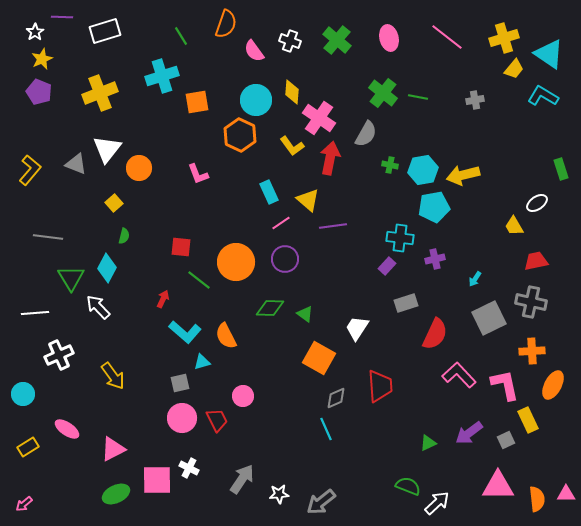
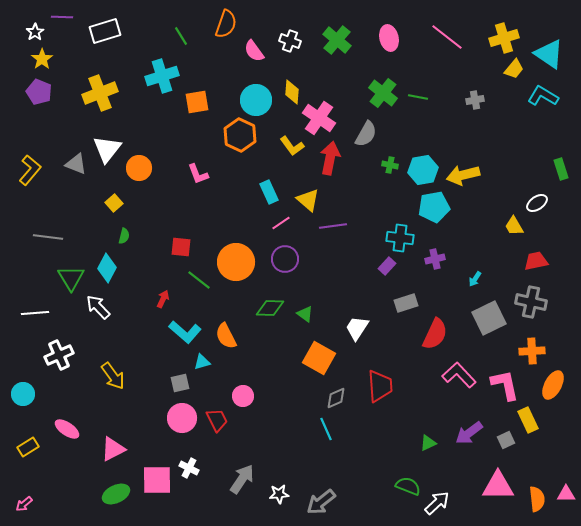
yellow star at (42, 59): rotated 10 degrees counterclockwise
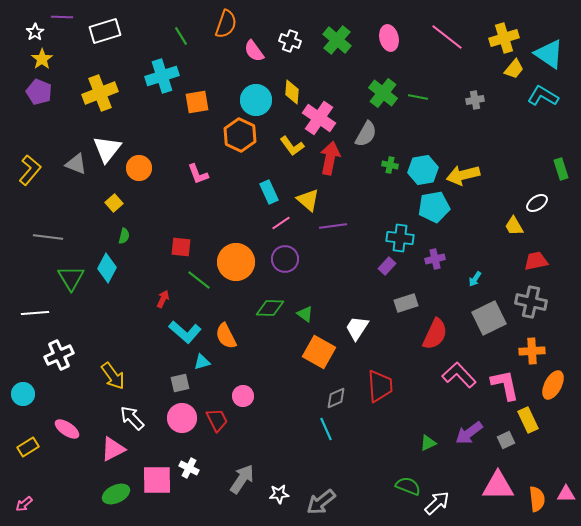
white arrow at (98, 307): moved 34 px right, 111 px down
orange square at (319, 358): moved 6 px up
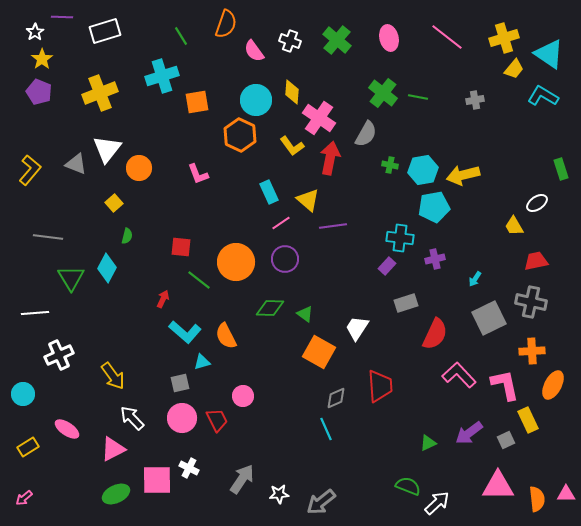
green semicircle at (124, 236): moved 3 px right
pink arrow at (24, 504): moved 6 px up
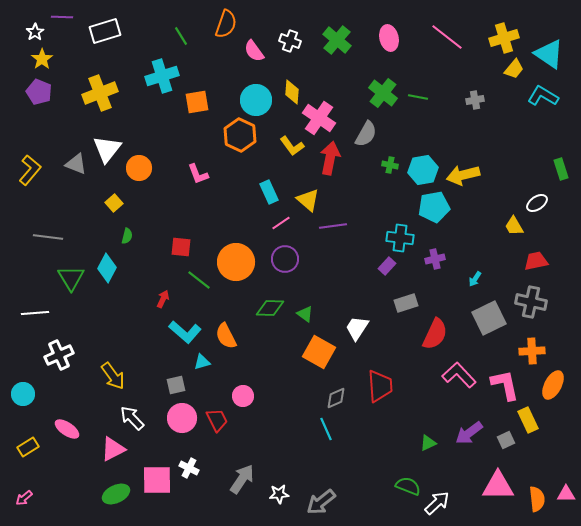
gray square at (180, 383): moved 4 px left, 2 px down
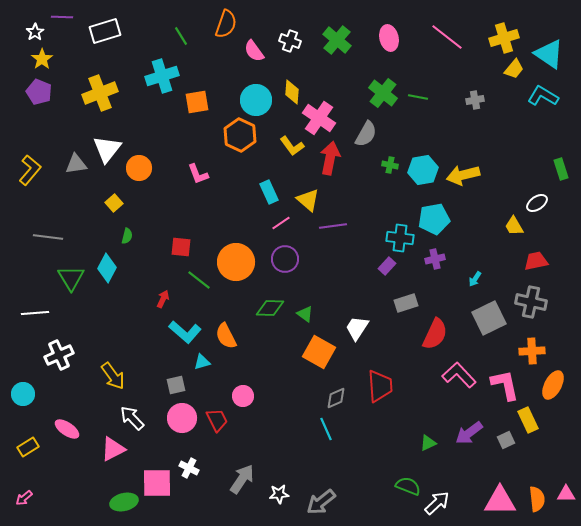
gray triangle at (76, 164): rotated 30 degrees counterclockwise
cyan pentagon at (434, 207): moved 12 px down
pink square at (157, 480): moved 3 px down
pink triangle at (498, 486): moved 2 px right, 15 px down
green ellipse at (116, 494): moved 8 px right, 8 px down; rotated 12 degrees clockwise
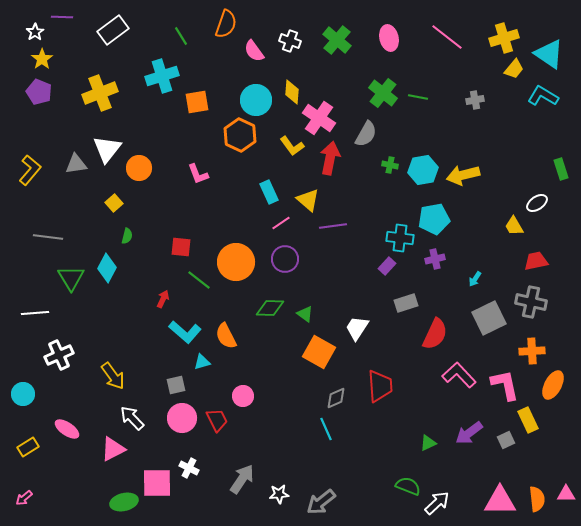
white rectangle at (105, 31): moved 8 px right, 1 px up; rotated 20 degrees counterclockwise
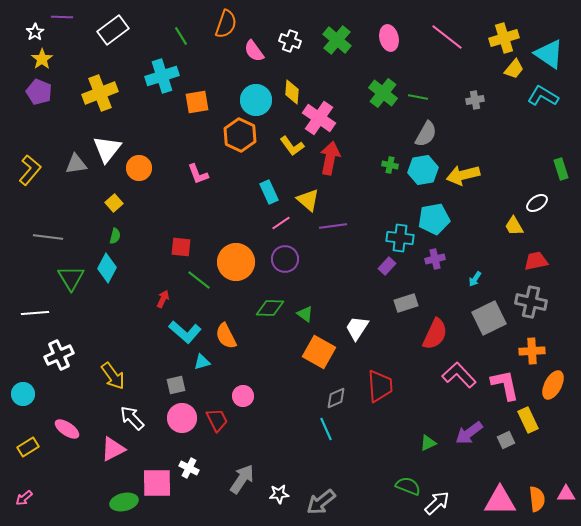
gray semicircle at (366, 134): moved 60 px right
green semicircle at (127, 236): moved 12 px left
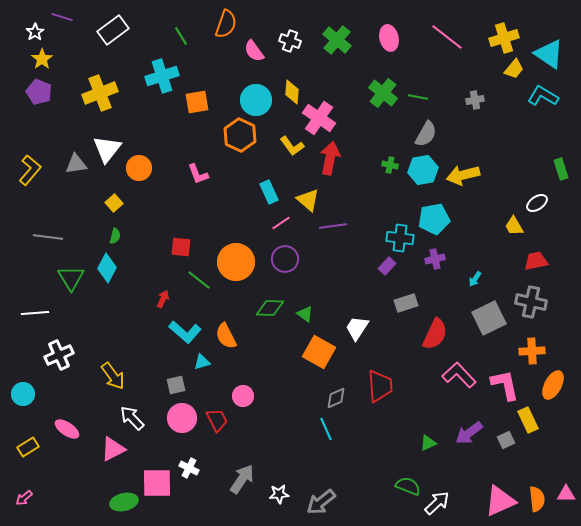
purple line at (62, 17): rotated 15 degrees clockwise
pink triangle at (500, 501): rotated 24 degrees counterclockwise
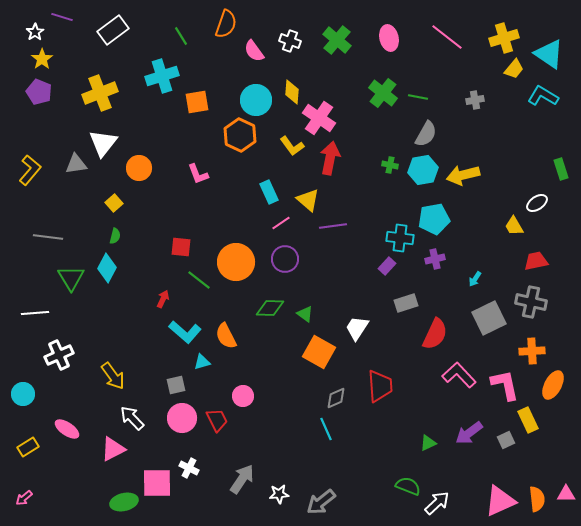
white triangle at (107, 149): moved 4 px left, 6 px up
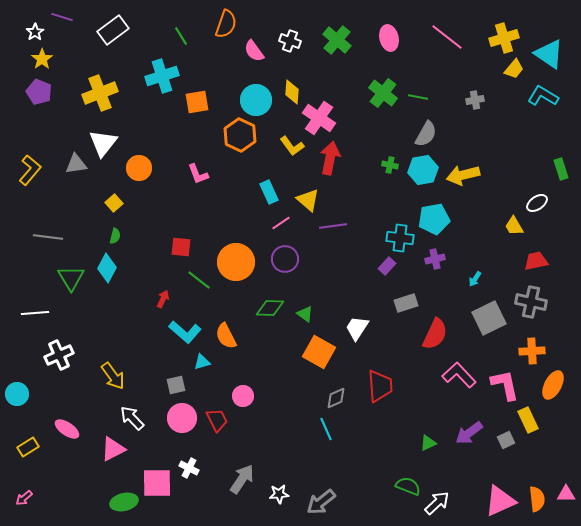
cyan circle at (23, 394): moved 6 px left
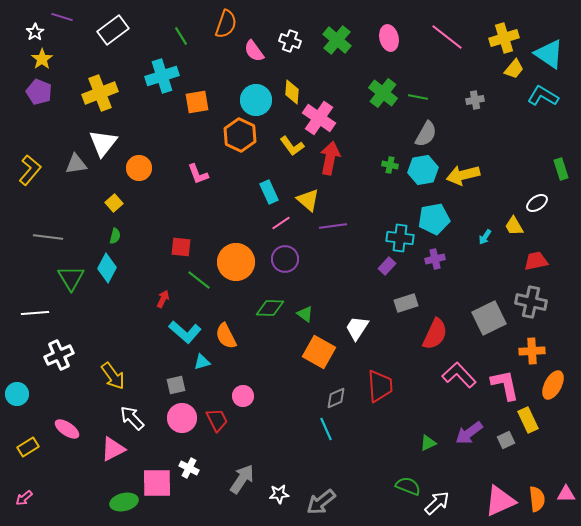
cyan arrow at (475, 279): moved 10 px right, 42 px up
